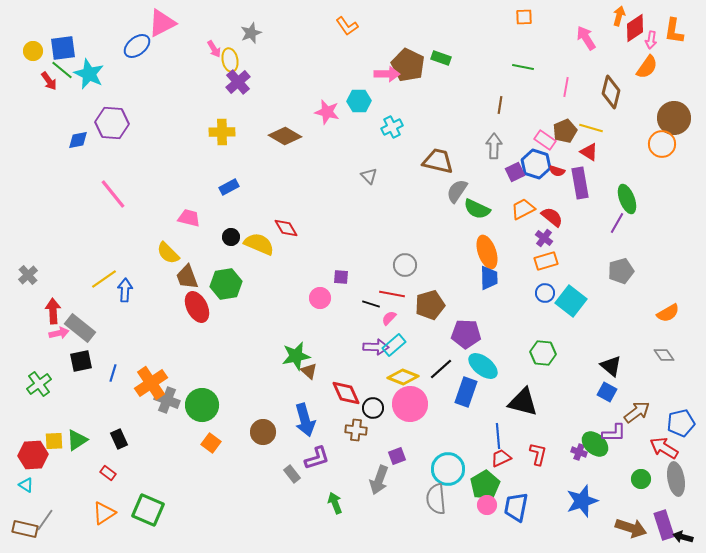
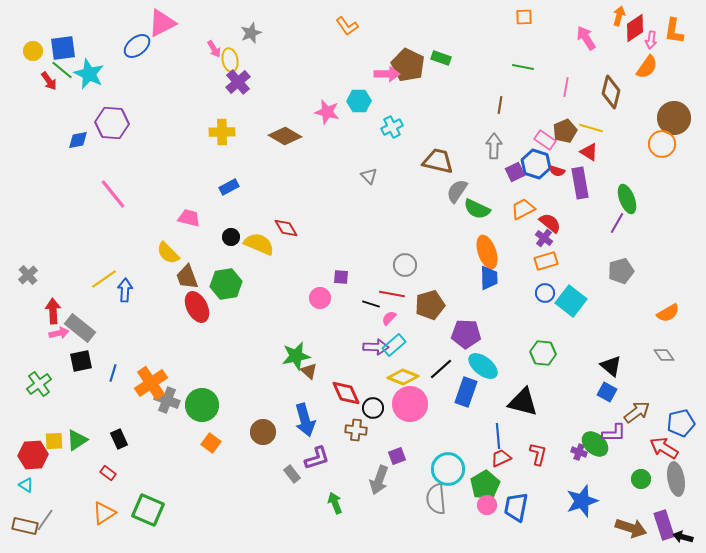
red semicircle at (552, 217): moved 2 px left, 6 px down
brown rectangle at (25, 529): moved 3 px up
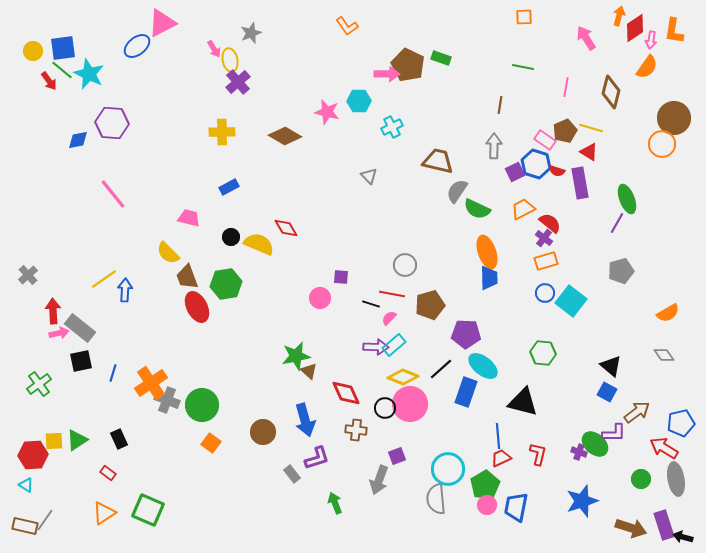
black circle at (373, 408): moved 12 px right
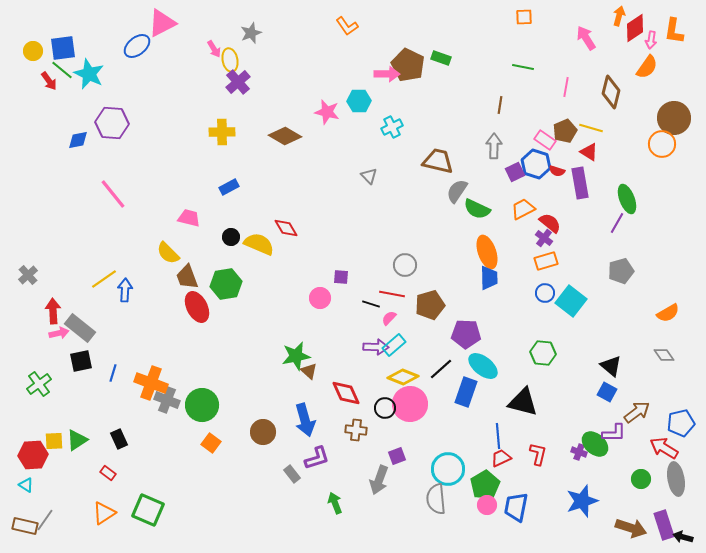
orange cross at (151, 383): rotated 36 degrees counterclockwise
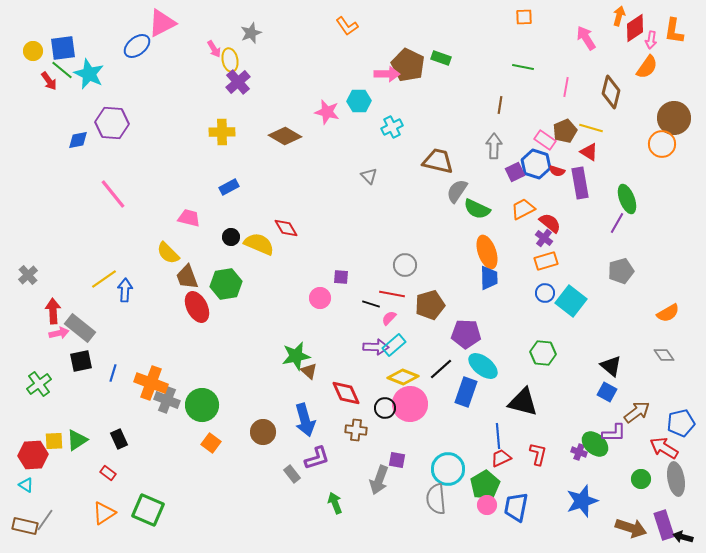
purple square at (397, 456): moved 4 px down; rotated 30 degrees clockwise
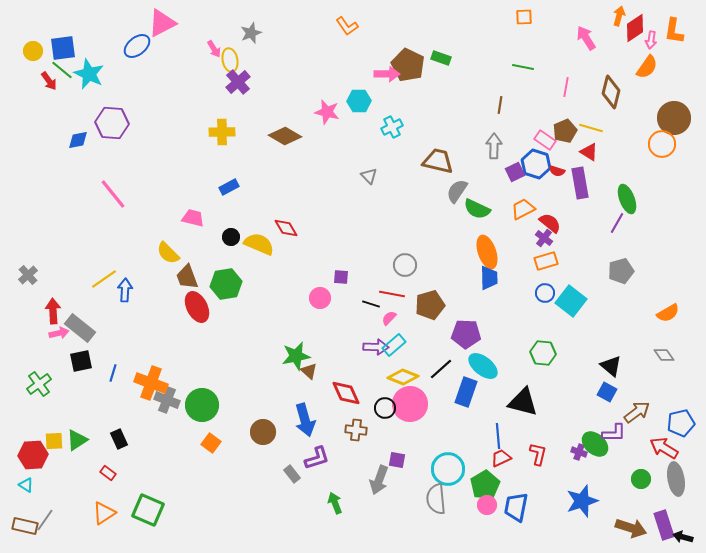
pink trapezoid at (189, 218): moved 4 px right
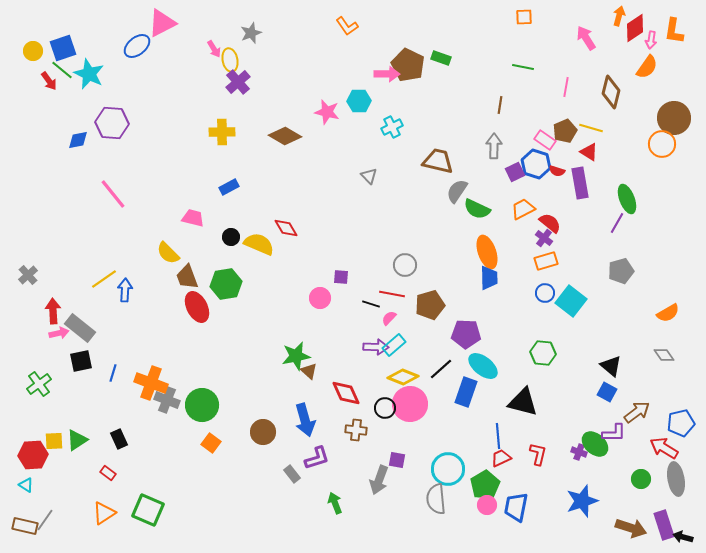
blue square at (63, 48): rotated 12 degrees counterclockwise
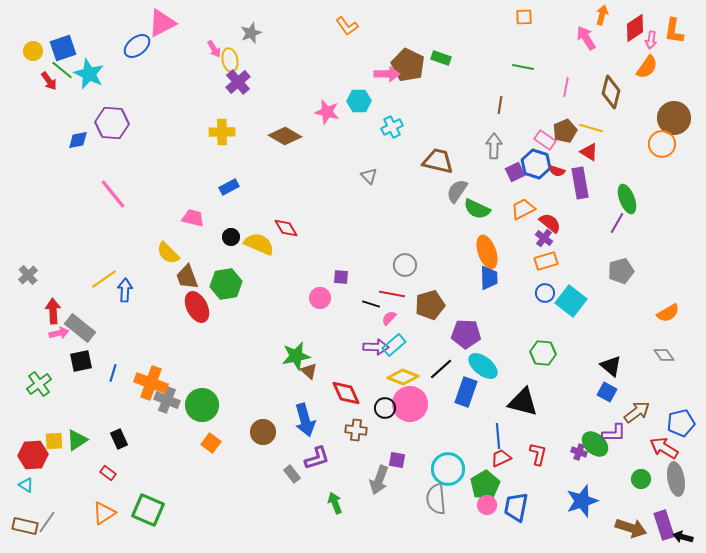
orange arrow at (619, 16): moved 17 px left, 1 px up
gray line at (45, 520): moved 2 px right, 2 px down
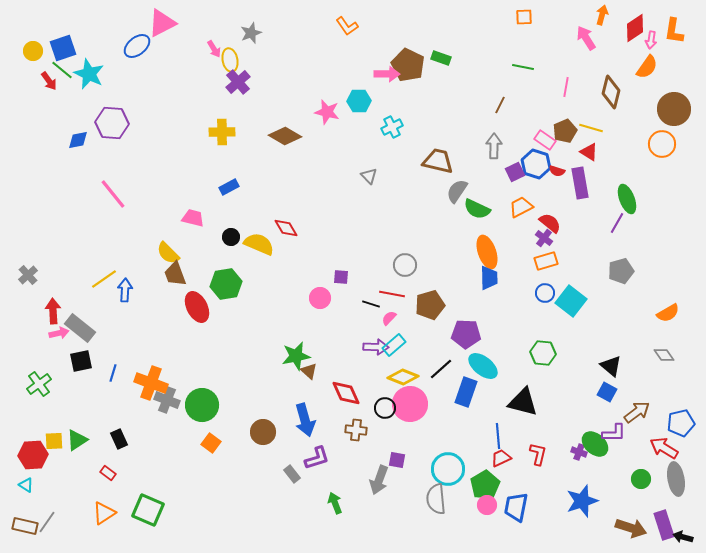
brown line at (500, 105): rotated 18 degrees clockwise
brown circle at (674, 118): moved 9 px up
orange trapezoid at (523, 209): moved 2 px left, 2 px up
brown trapezoid at (187, 277): moved 12 px left, 3 px up
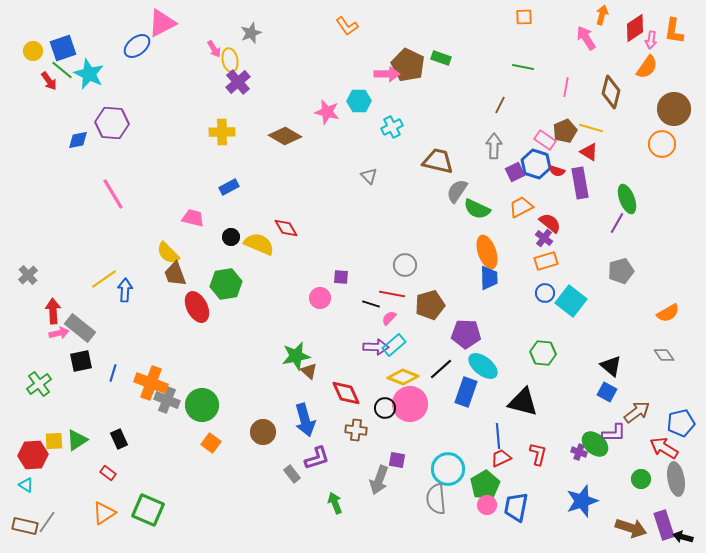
pink line at (113, 194): rotated 8 degrees clockwise
